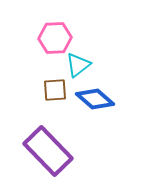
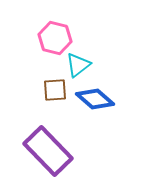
pink hexagon: rotated 16 degrees clockwise
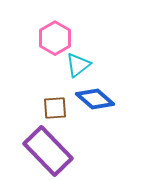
pink hexagon: rotated 16 degrees clockwise
brown square: moved 18 px down
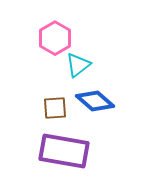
blue diamond: moved 2 px down
purple rectangle: moved 16 px right; rotated 36 degrees counterclockwise
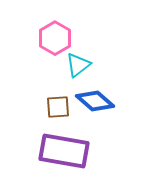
brown square: moved 3 px right, 1 px up
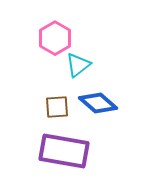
blue diamond: moved 3 px right, 2 px down
brown square: moved 1 px left
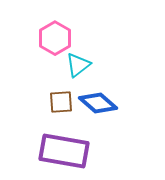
brown square: moved 4 px right, 5 px up
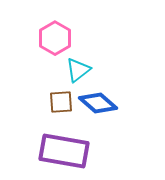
cyan triangle: moved 5 px down
